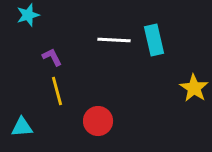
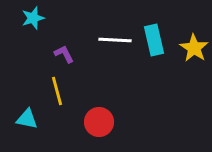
cyan star: moved 5 px right, 3 px down
white line: moved 1 px right
purple L-shape: moved 12 px right, 3 px up
yellow star: moved 40 px up
red circle: moved 1 px right, 1 px down
cyan triangle: moved 5 px right, 8 px up; rotated 15 degrees clockwise
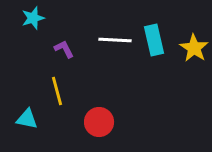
purple L-shape: moved 5 px up
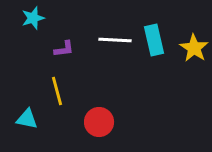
purple L-shape: rotated 110 degrees clockwise
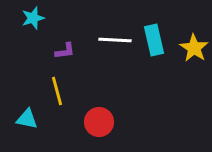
purple L-shape: moved 1 px right, 2 px down
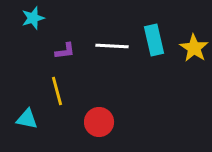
white line: moved 3 px left, 6 px down
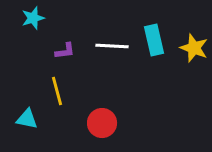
yellow star: rotated 12 degrees counterclockwise
red circle: moved 3 px right, 1 px down
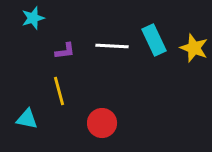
cyan rectangle: rotated 12 degrees counterclockwise
yellow line: moved 2 px right
